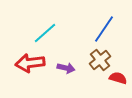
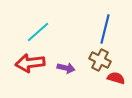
blue line: moved 1 px right; rotated 20 degrees counterclockwise
cyan line: moved 7 px left, 1 px up
brown cross: rotated 25 degrees counterclockwise
red semicircle: moved 2 px left
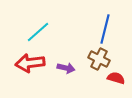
brown cross: moved 1 px left, 1 px up
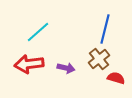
brown cross: rotated 25 degrees clockwise
red arrow: moved 1 px left, 1 px down
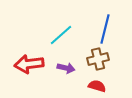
cyan line: moved 23 px right, 3 px down
brown cross: moved 1 px left; rotated 25 degrees clockwise
red semicircle: moved 19 px left, 8 px down
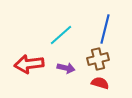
red semicircle: moved 3 px right, 3 px up
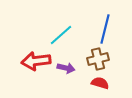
red arrow: moved 7 px right, 3 px up
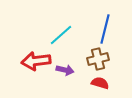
purple arrow: moved 1 px left, 2 px down
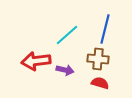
cyan line: moved 6 px right
brown cross: rotated 20 degrees clockwise
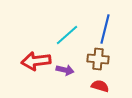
red semicircle: moved 3 px down
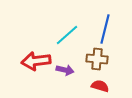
brown cross: moved 1 px left
